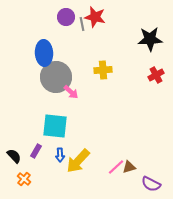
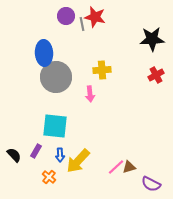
purple circle: moved 1 px up
black star: moved 2 px right
yellow cross: moved 1 px left
pink arrow: moved 19 px right, 2 px down; rotated 42 degrees clockwise
black semicircle: moved 1 px up
orange cross: moved 25 px right, 2 px up
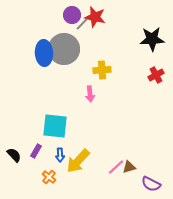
purple circle: moved 6 px right, 1 px up
gray line: rotated 56 degrees clockwise
gray circle: moved 8 px right, 28 px up
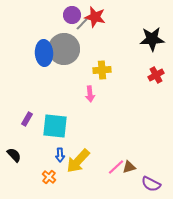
purple rectangle: moved 9 px left, 32 px up
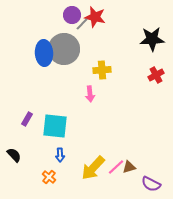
yellow arrow: moved 15 px right, 7 px down
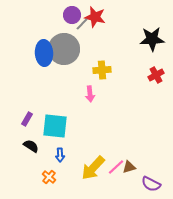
black semicircle: moved 17 px right, 9 px up; rotated 14 degrees counterclockwise
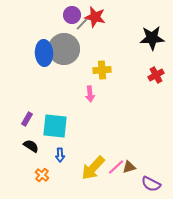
black star: moved 1 px up
orange cross: moved 7 px left, 2 px up
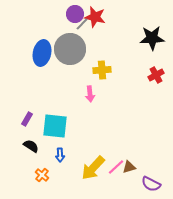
purple circle: moved 3 px right, 1 px up
gray circle: moved 6 px right
blue ellipse: moved 2 px left; rotated 15 degrees clockwise
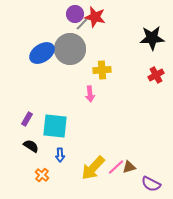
blue ellipse: rotated 45 degrees clockwise
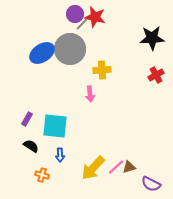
orange cross: rotated 24 degrees counterclockwise
